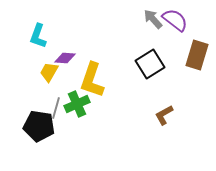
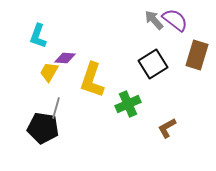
gray arrow: moved 1 px right, 1 px down
black square: moved 3 px right
green cross: moved 51 px right
brown L-shape: moved 3 px right, 13 px down
black pentagon: moved 4 px right, 2 px down
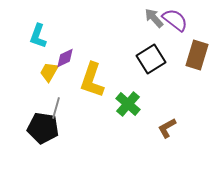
gray arrow: moved 2 px up
purple diamond: rotated 30 degrees counterclockwise
black square: moved 2 px left, 5 px up
green cross: rotated 25 degrees counterclockwise
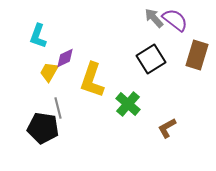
gray line: moved 2 px right; rotated 30 degrees counterclockwise
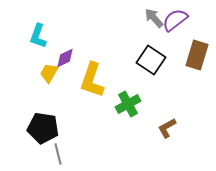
purple semicircle: rotated 76 degrees counterclockwise
black square: moved 1 px down; rotated 24 degrees counterclockwise
yellow trapezoid: moved 1 px down
green cross: rotated 20 degrees clockwise
gray line: moved 46 px down
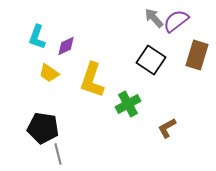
purple semicircle: moved 1 px right, 1 px down
cyan L-shape: moved 1 px left, 1 px down
purple diamond: moved 1 px right, 12 px up
yellow trapezoid: rotated 85 degrees counterclockwise
